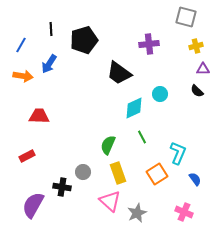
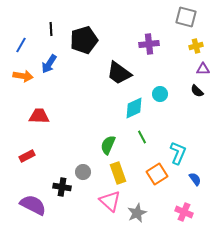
purple semicircle: rotated 88 degrees clockwise
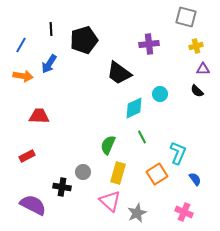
yellow rectangle: rotated 35 degrees clockwise
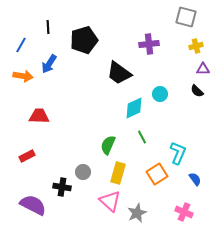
black line: moved 3 px left, 2 px up
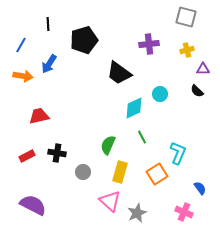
black line: moved 3 px up
yellow cross: moved 9 px left, 4 px down
red trapezoid: rotated 15 degrees counterclockwise
yellow rectangle: moved 2 px right, 1 px up
blue semicircle: moved 5 px right, 9 px down
black cross: moved 5 px left, 34 px up
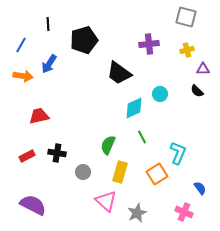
pink triangle: moved 4 px left
